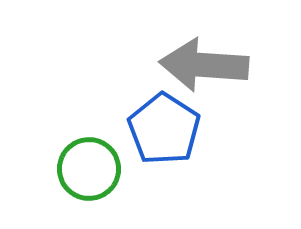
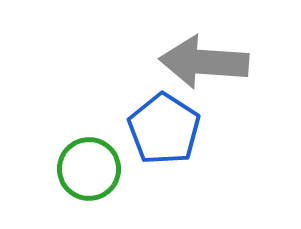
gray arrow: moved 3 px up
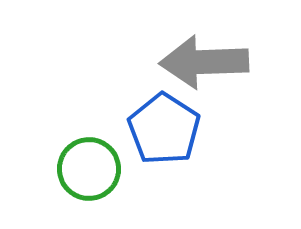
gray arrow: rotated 6 degrees counterclockwise
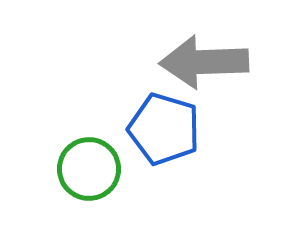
blue pentagon: rotated 16 degrees counterclockwise
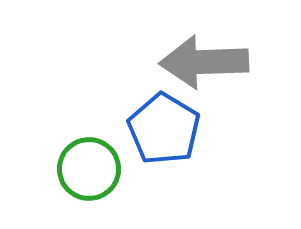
blue pentagon: rotated 14 degrees clockwise
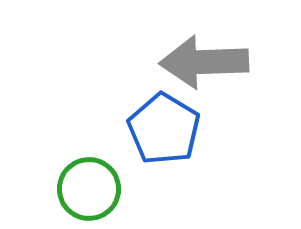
green circle: moved 20 px down
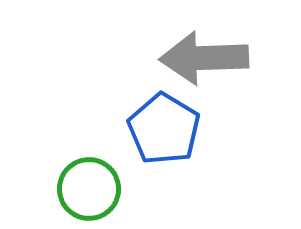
gray arrow: moved 4 px up
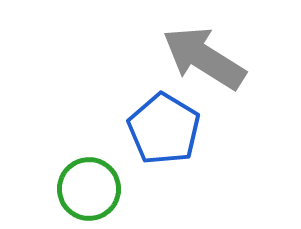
gray arrow: rotated 34 degrees clockwise
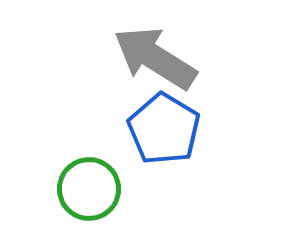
gray arrow: moved 49 px left
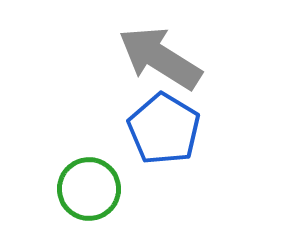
gray arrow: moved 5 px right
